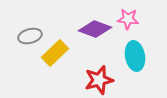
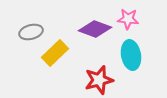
gray ellipse: moved 1 px right, 4 px up
cyan ellipse: moved 4 px left, 1 px up
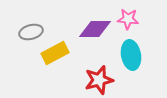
purple diamond: rotated 20 degrees counterclockwise
yellow rectangle: rotated 16 degrees clockwise
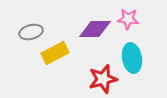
cyan ellipse: moved 1 px right, 3 px down
red star: moved 4 px right, 1 px up
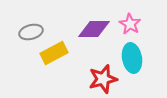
pink star: moved 2 px right, 5 px down; rotated 25 degrees clockwise
purple diamond: moved 1 px left
yellow rectangle: moved 1 px left
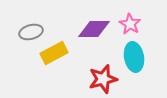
cyan ellipse: moved 2 px right, 1 px up
